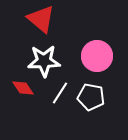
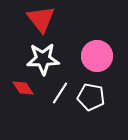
red triangle: rotated 12 degrees clockwise
white star: moved 1 px left, 2 px up
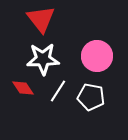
white line: moved 2 px left, 2 px up
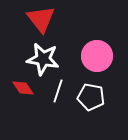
white star: rotated 12 degrees clockwise
white line: rotated 15 degrees counterclockwise
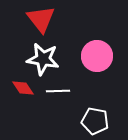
white line: rotated 70 degrees clockwise
white pentagon: moved 4 px right, 24 px down
